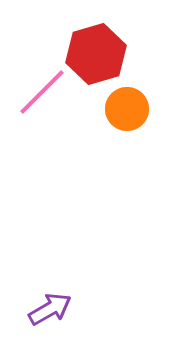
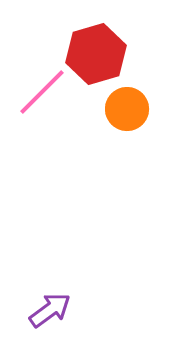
purple arrow: moved 1 px down; rotated 6 degrees counterclockwise
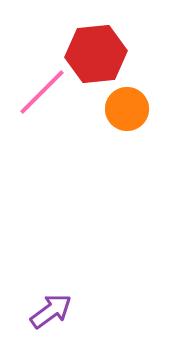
red hexagon: rotated 10 degrees clockwise
purple arrow: moved 1 px right, 1 px down
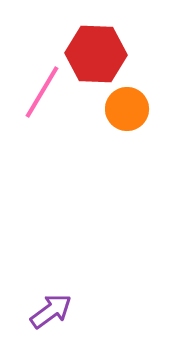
red hexagon: rotated 8 degrees clockwise
pink line: rotated 14 degrees counterclockwise
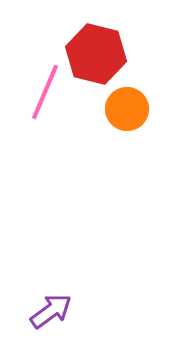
red hexagon: rotated 12 degrees clockwise
pink line: moved 3 px right; rotated 8 degrees counterclockwise
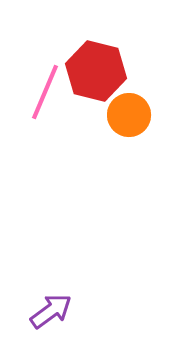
red hexagon: moved 17 px down
orange circle: moved 2 px right, 6 px down
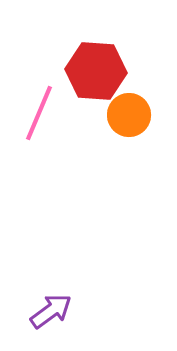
red hexagon: rotated 10 degrees counterclockwise
pink line: moved 6 px left, 21 px down
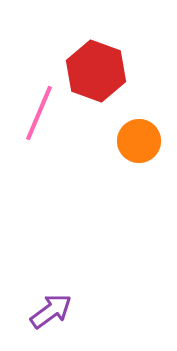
red hexagon: rotated 16 degrees clockwise
orange circle: moved 10 px right, 26 px down
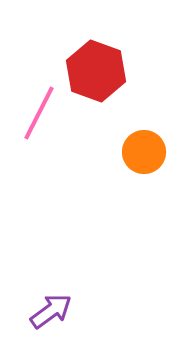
pink line: rotated 4 degrees clockwise
orange circle: moved 5 px right, 11 px down
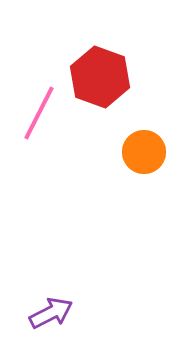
red hexagon: moved 4 px right, 6 px down
purple arrow: moved 2 px down; rotated 9 degrees clockwise
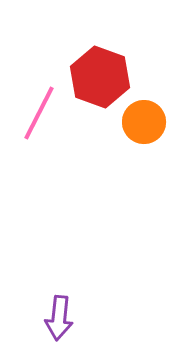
orange circle: moved 30 px up
purple arrow: moved 8 px right, 5 px down; rotated 123 degrees clockwise
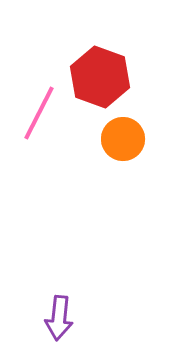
orange circle: moved 21 px left, 17 px down
